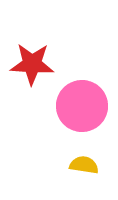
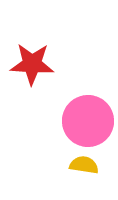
pink circle: moved 6 px right, 15 px down
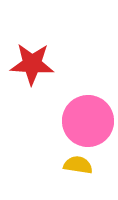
yellow semicircle: moved 6 px left
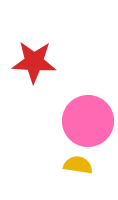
red star: moved 2 px right, 2 px up
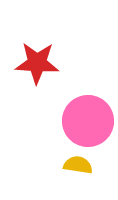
red star: moved 3 px right, 1 px down
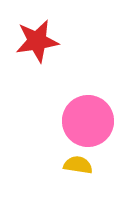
red star: moved 22 px up; rotated 12 degrees counterclockwise
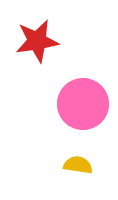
pink circle: moved 5 px left, 17 px up
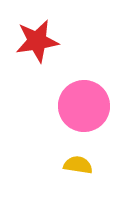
pink circle: moved 1 px right, 2 px down
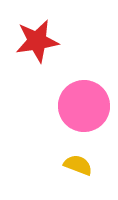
yellow semicircle: rotated 12 degrees clockwise
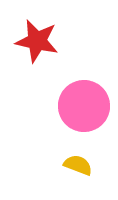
red star: rotated 21 degrees clockwise
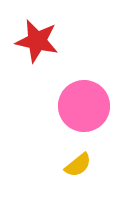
yellow semicircle: rotated 120 degrees clockwise
